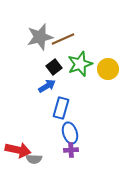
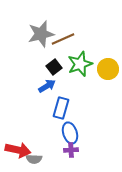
gray star: moved 1 px right, 3 px up
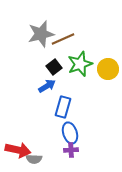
blue rectangle: moved 2 px right, 1 px up
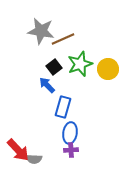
gray star: moved 3 px up; rotated 24 degrees clockwise
blue arrow: moved 1 px up; rotated 102 degrees counterclockwise
blue ellipse: rotated 25 degrees clockwise
red arrow: rotated 35 degrees clockwise
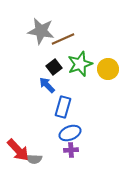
blue ellipse: rotated 60 degrees clockwise
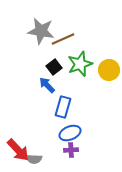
yellow circle: moved 1 px right, 1 px down
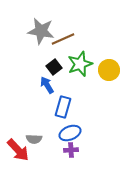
blue arrow: rotated 12 degrees clockwise
gray semicircle: moved 20 px up
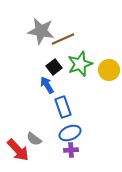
blue rectangle: rotated 35 degrees counterclockwise
gray semicircle: rotated 35 degrees clockwise
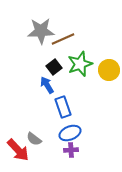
gray star: rotated 12 degrees counterclockwise
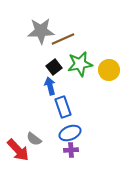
green star: rotated 10 degrees clockwise
blue arrow: moved 3 px right, 1 px down; rotated 18 degrees clockwise
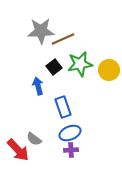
blue arrow: moved 12 px left
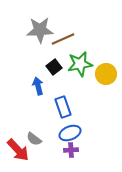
gray star: moved 1 px left, 1 px up
yellow circle: moved 3 px left, 4 px down
